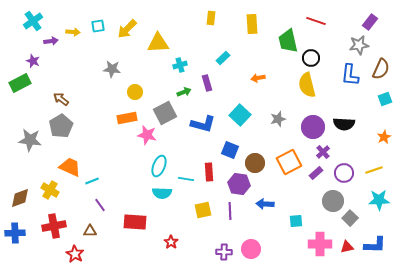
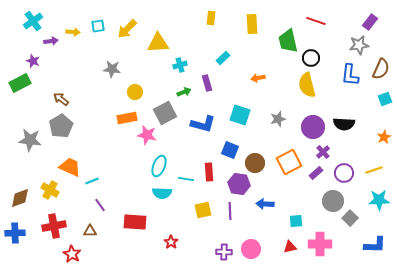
cyan square at (240, 115): rotated 25 degrees counterclockwise
red triangle at (347, 247): moved 57 px left
red star at (75, 254): moved 3 px left
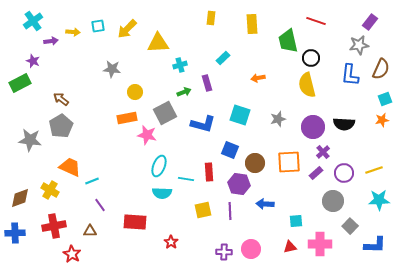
orange star at (384, 137): moved 2 px left, 17 px up; rotated 16 degrees clockwise
orange square at (289, 162): rotated 25 degrees clockwise
gray square at (350, 218): moved 8 px down
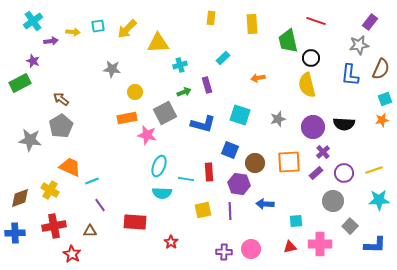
purple rectangle at (207, 83): moved 2 px down
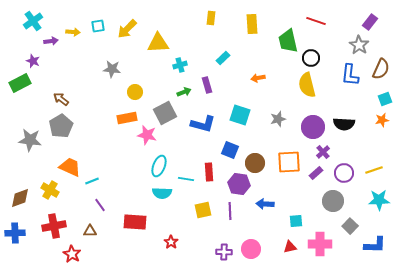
gray star at (359, 45): rotated 30 degrees counterclockwise
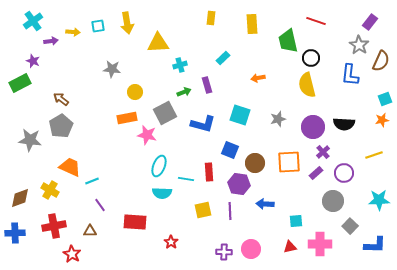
yellow arrow at (127, 29): moved 6 px up; rotated 55 degrees counterclockwise
brown semicircle at (381, 69): moved 8 px up
yellow line at (374, 170): moved 15 px up
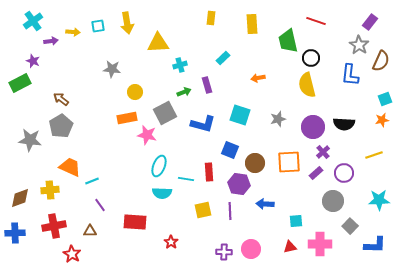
yellow cross at (50, 190): rotated 36 degrees counterclockwise
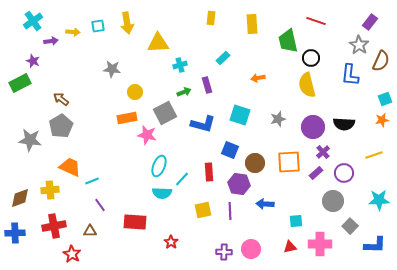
cyan line at (186, 179): moved 4 px left; rotated 56 degrees counterclockwise
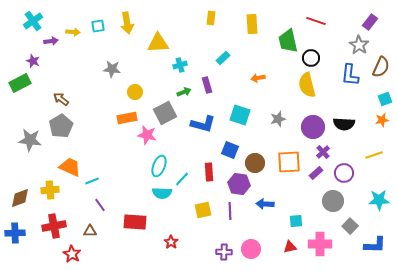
brown semicircle at (381, 61): moved 6 px down
